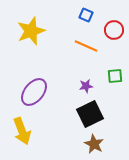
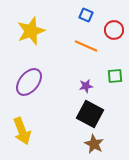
purple ellipse: moved 5 px left, 10 px up
black square: rotated 36 degrees counterclockwise
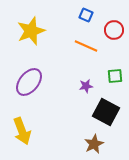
black square: moved 16 px right, 2 px up
brown star: rotated 18 degrees clockwise
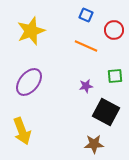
brown star: rotated 24 degrees clockwise
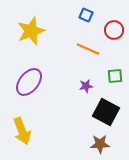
orange line: moved 2 px right, 3 px down
brown star: moved 6 px right
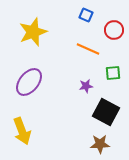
yellow star: moved 2 px right, 1 px down
green square: moved 2 px left, 3 px up
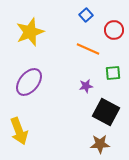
blue square: rotated 24 degrees clockwise
yellow star: moved 3 px left
yellow arrow: moved 3 px left
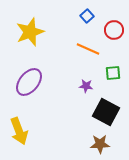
blue square: moved 1 px right, 1 px down
purple star: rotated 16 degrees clockwise
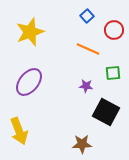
brown star: moved 18 px left
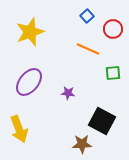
red circle: moved 1 px left, 1 px up
purple star: moved 18 px left, 7 px down
black square: moved 4 px left, 9 px down
yellow arrow: moved 2 px up
